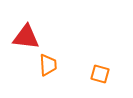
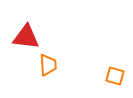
orange square: moved 15 px right, 2 px down
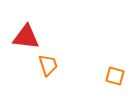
orange trapezoid: rotated 15 degrees counterclockwise
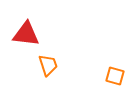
red triangle: moved 3 px up
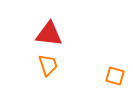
red triangle: moved 23 px right
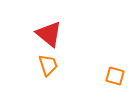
red triangle: rotated 32 degrees clockwise
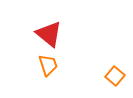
orange square: rotated 24 degrees clockwise
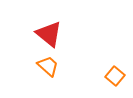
orange trapezoid: moved 1 px down; rotated 30 degrees counterclockwise
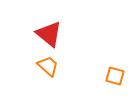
orange square: rotated 24 degrees counterclockwise
